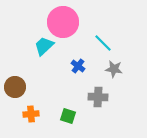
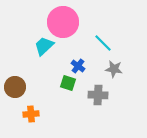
gray cross: moved 2 px up
green square: moved 33 px up
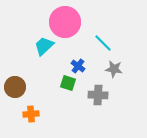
pink circle: moved 2 px right
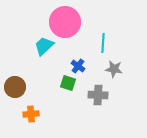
cyan line: rotated 48 degrees clockwise
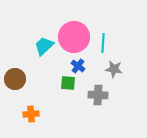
pink circle: moved 9 px right, 15 px down
green square: rotated 14 degrees counterclockwise
brown circle: moved 8 px up
